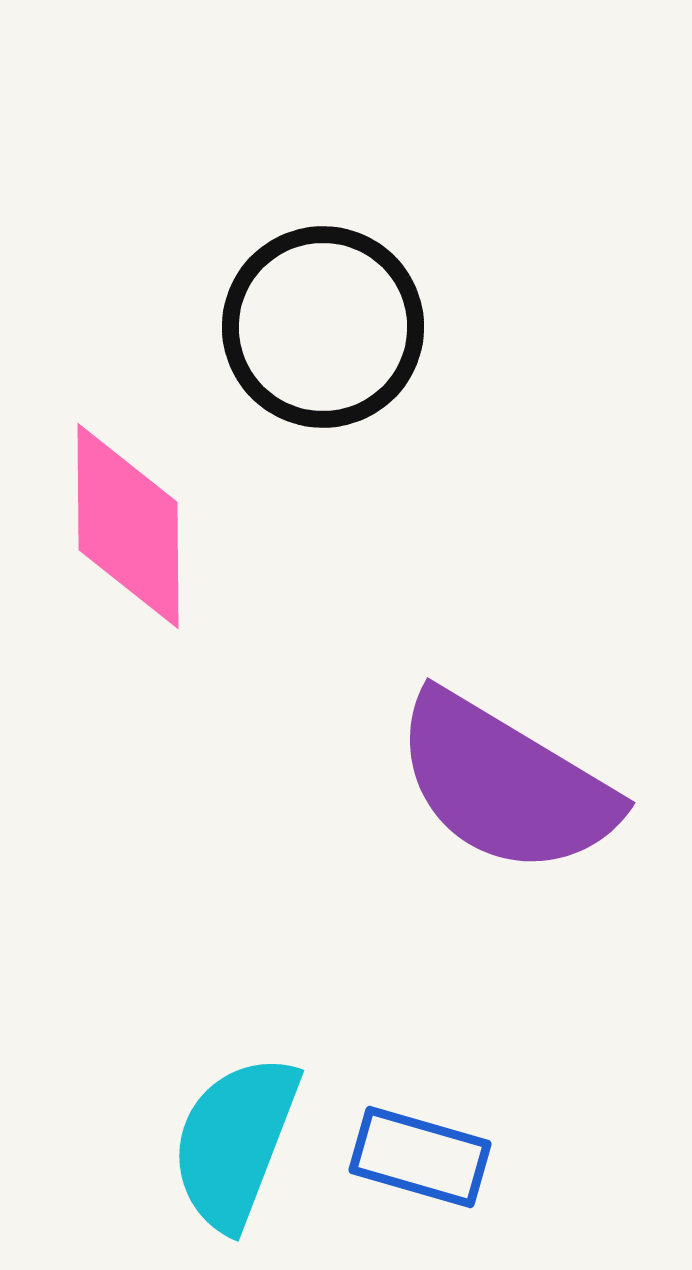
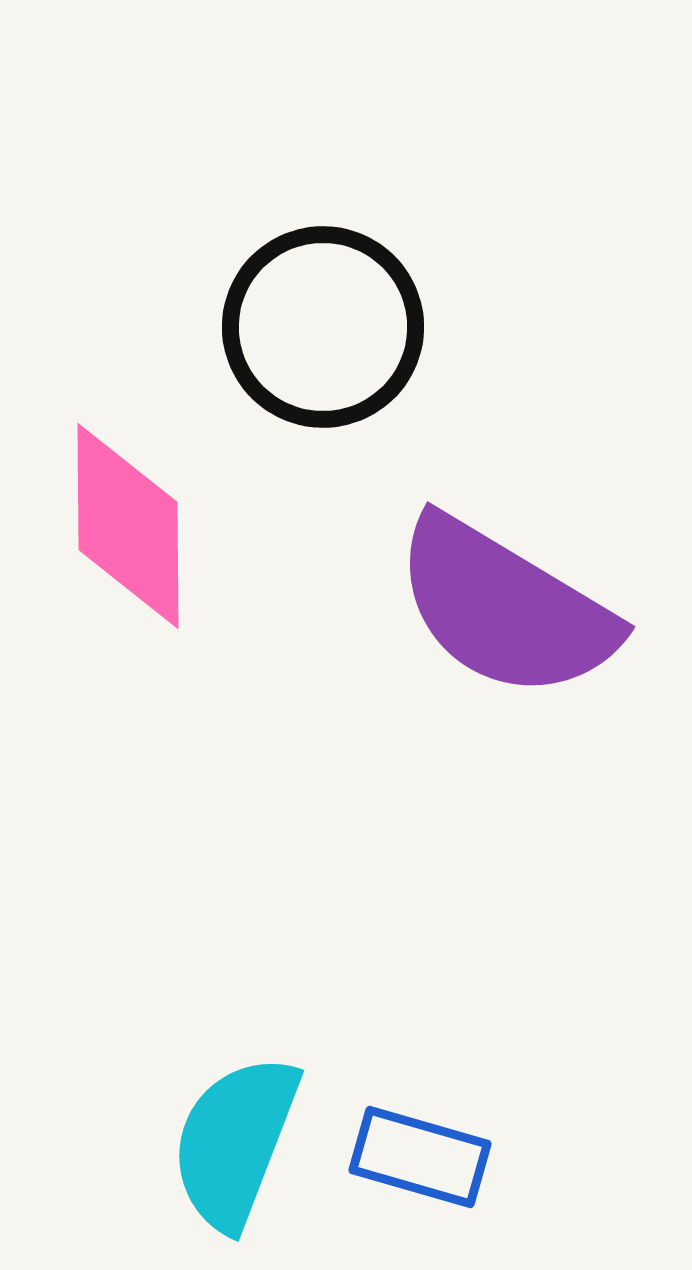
purple semicircle: moved 176 px up
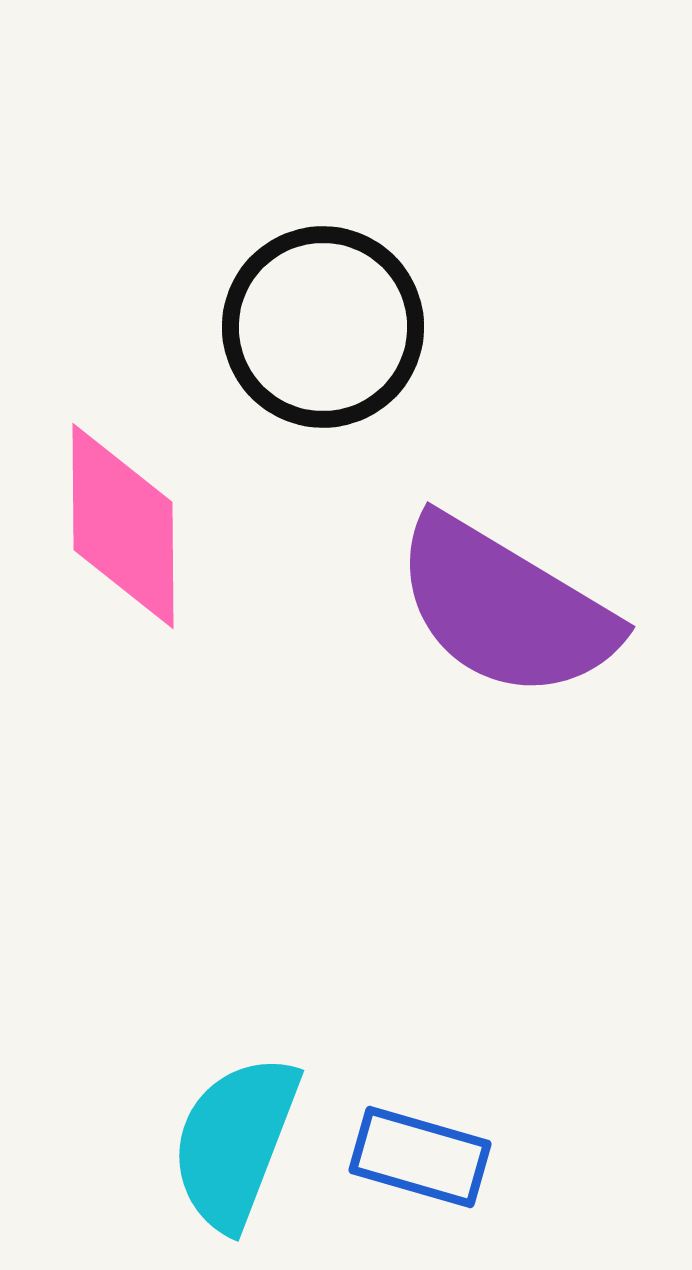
pink diamond: moved 5 px left
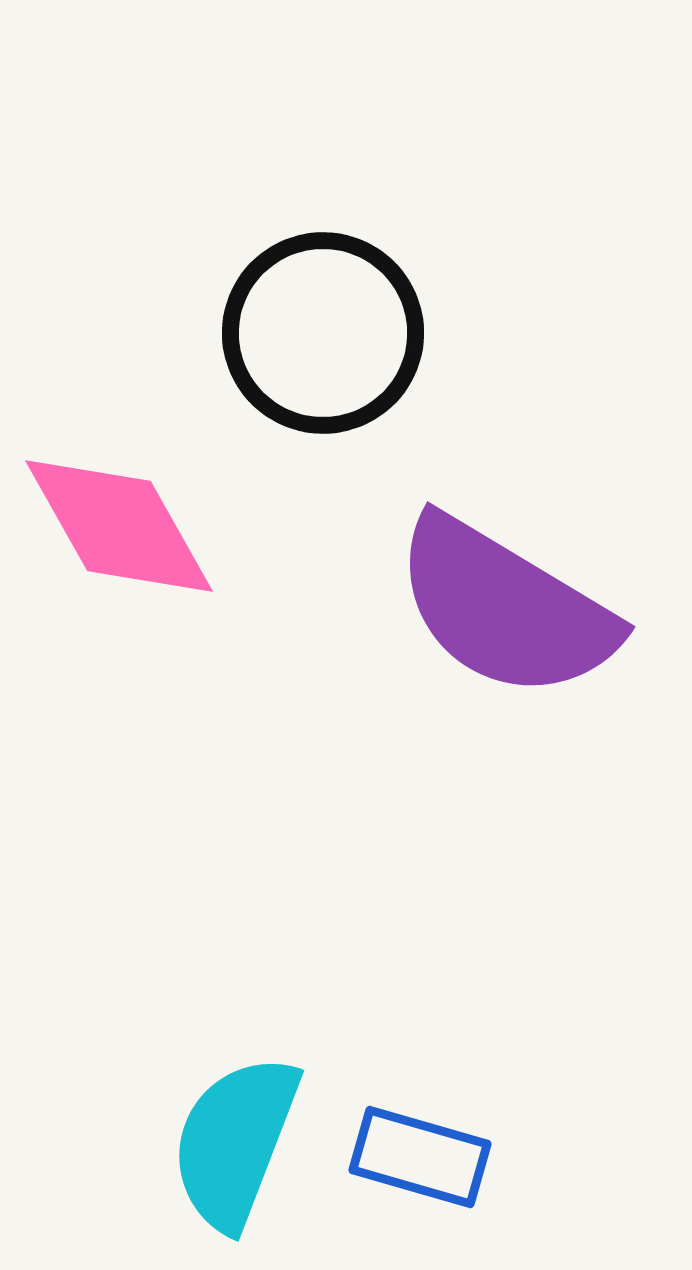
black circle: moved 6 px down
pink diamond: moved 4 px left; rotated 29 degrees counterclockwise
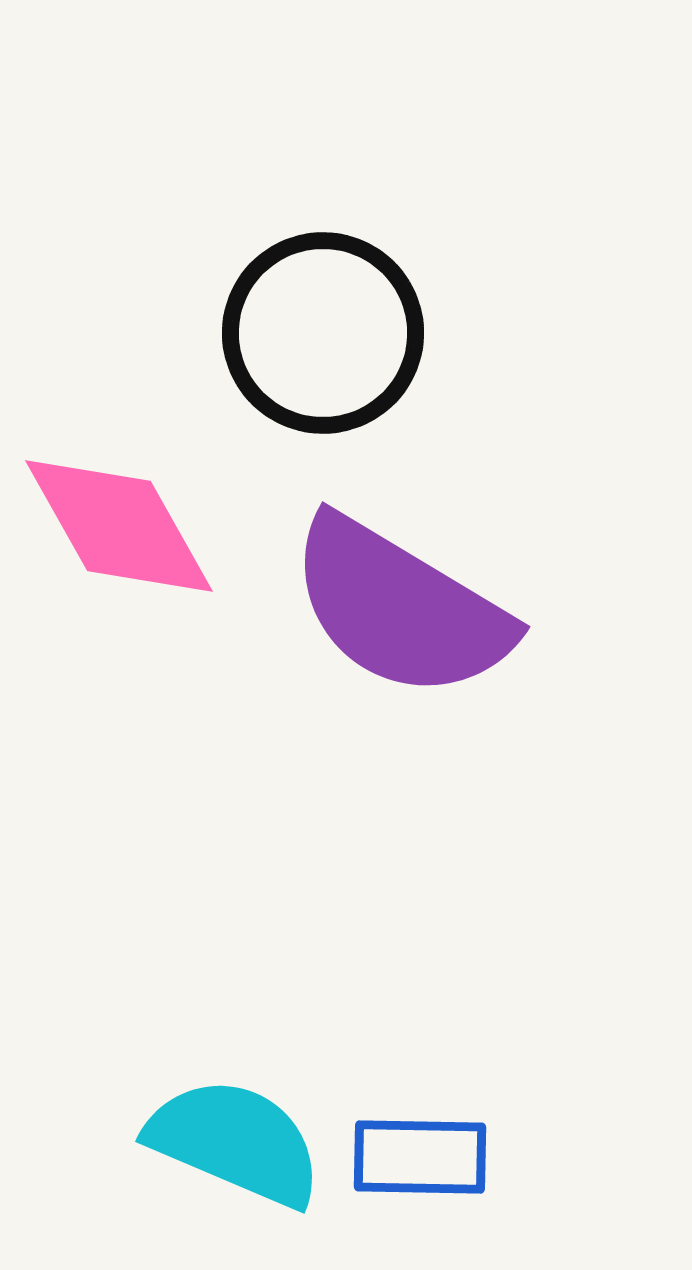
purple semicircle: moved 105 px left
cyan semicircle: rotated 92 degrees clockwise
blue rectangle: rotated 15 degrees counterclockwise
